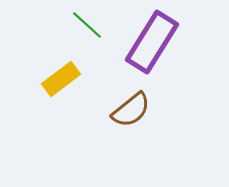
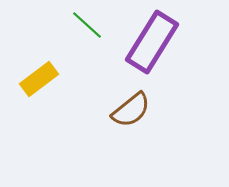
yellow rectangle: moved 22 px left
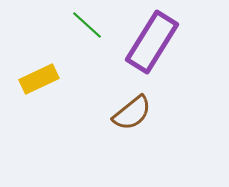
yellow rectangle: rotated 12 degrees clockwise
brown semicircle: moved 1 px right, 3 px down
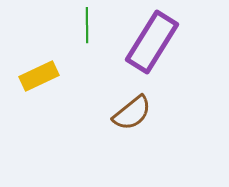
green line: rotated 48 degrees clockwise
yellow rectangle: moved 3 px up
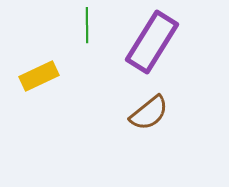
brown semicircle: moved 17 px right
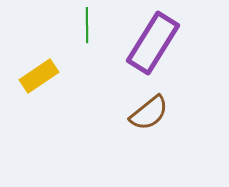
purple rectangle: moved 1 px right, 1 px down
yellow rectangle: rotated 9 degrees counterclockwise
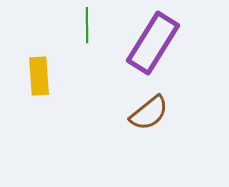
yellow rectangle: rotated 60 degrees counterclockwise
